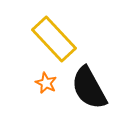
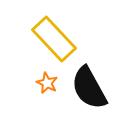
orange star: moved 1 px right
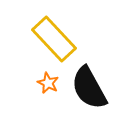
orange star: moved 1 px right
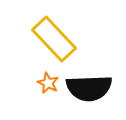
black semicircle: rotated 63 degrees counterclockwise
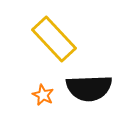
orange star: moved 5 px left, 12 px down
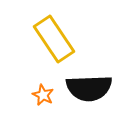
yellow rectangle: rotated 9 degrees clockwise
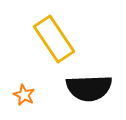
orange star: moved 19 px left
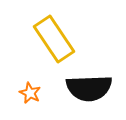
orange star: moved 6 px right, 2 px up
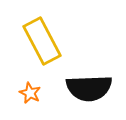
yellow rectangle: moved 12 px left, 2 px down; rotated 6 degrees clockwise
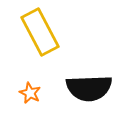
yellow rectangle: moved 2 px left, 9 px up
